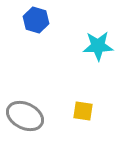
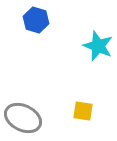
cyan star: rotated 24 degrees clockwise
gray ellipse: moved 2 px left, 2 px down
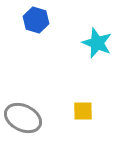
cyan star: moved 1 px left, 3 px up
yellow square: rotated 10 degrees counterclockwise
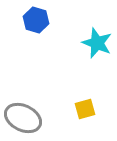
yellow square: moved 2 px right, 2 px up; rotated 15 degrees counterclockwise
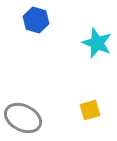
yellow square: moved 5 px right, 1 px down
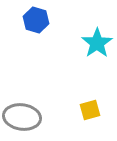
cyan star: rotated 16 degrees clockwise
gray ellipse: moved 1 px left, 1 px up; rotated 18 degrees counterclockwise
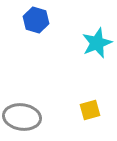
cyan star: rotated 12 degrees clockwise
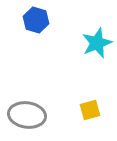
gray ellipse: moved 5 px right, 2 px up
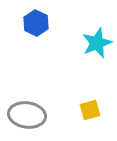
blue hexagon: moved 3 px down; rotated 10 degrees clockwise
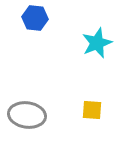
blue hexagon: moved 1 px left, 5 px up; rotated 20 degrees counterclockwise
yellow square: moved 2 px right; rotated 20 degrees clockwise
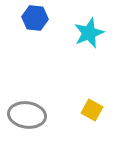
cyan star: moved 8 px left, 10 px up
yellow square: rotated 25 degrees clockwise
